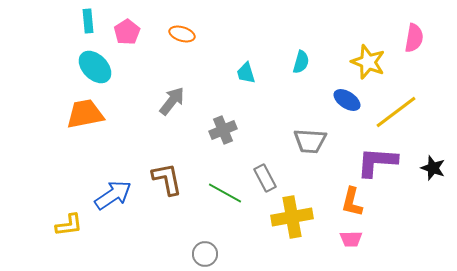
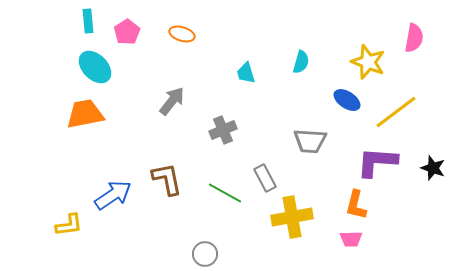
orange L-shape: moved 4 px right, 3 px down
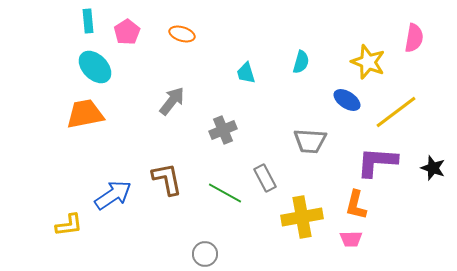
yellow cross: moved 10 px right
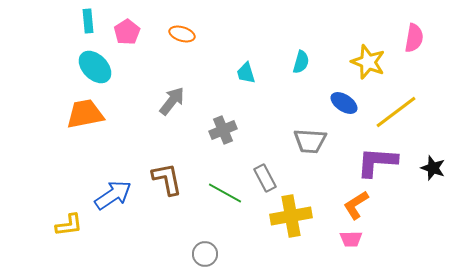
blue ellipse: moved 3 px left, 3 px down
orange L-shape: rotated 44 degrees clockwise
yellow cross: moved 11 px left, 1 px up
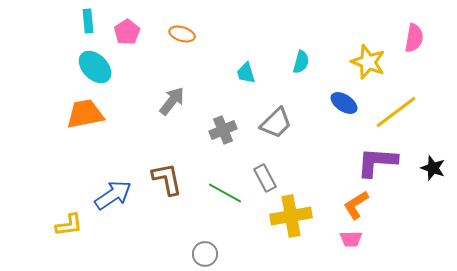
gray trapezoid: moved 34 px left, 18 px up; rotated 48 degrees counterclockwise
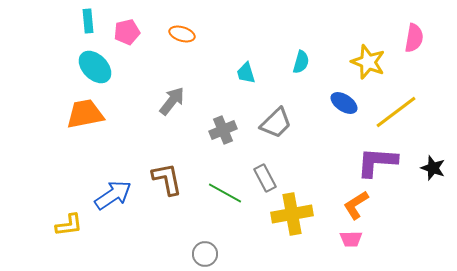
pink pentagon: rotated 20 degrees clockwise
yellow cross: moved 1 px right, 2 px up
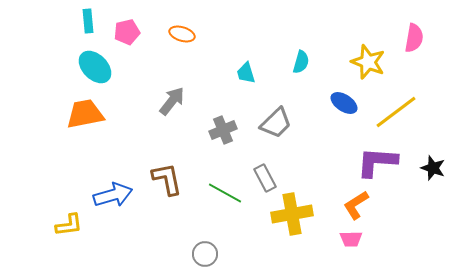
blue arrow: rotated 18 degrees clockwise
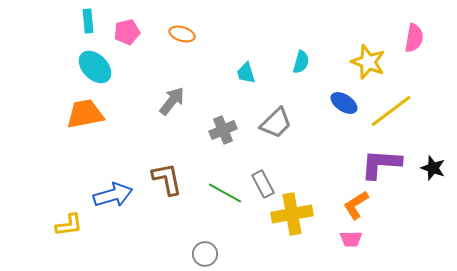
yellow line: moved 5 px left, 1 px up
purple L-shape: moved 4 px right, 2 px down
gray rectangle: moved 2 px left, 6 px down
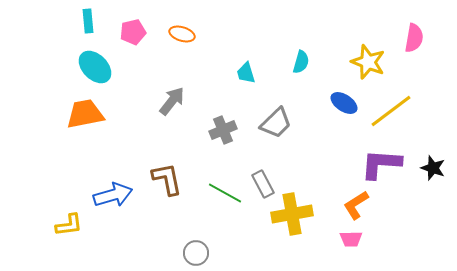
pink pentagon: moved 6 px right
gray circle: moved 9 px left, 1 px up
